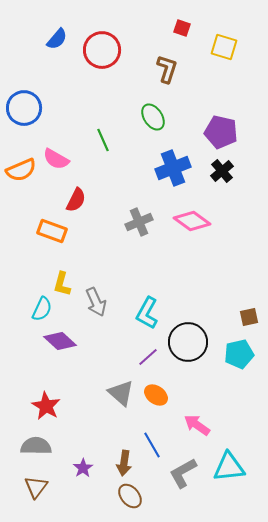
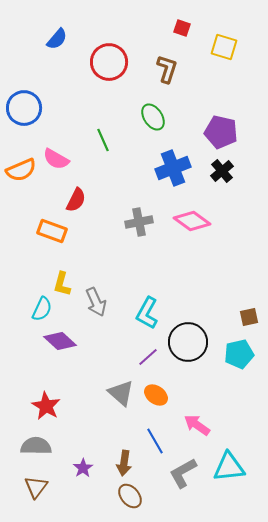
red circle: moved 7 px right, 12 px down
gray cross: rotated 12 degrees clockwise
blue line: moved 3 px right, 4 px up
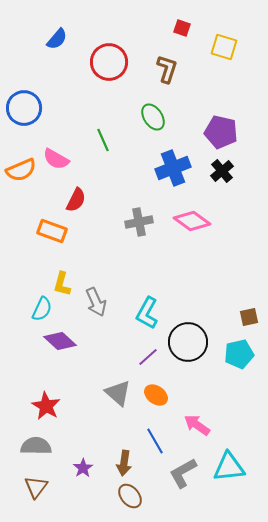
gray triangle: moved 3 px left
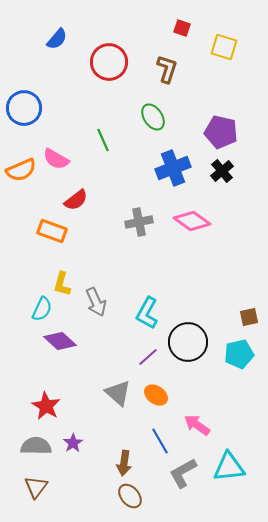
red semicircle: rotated 25 degrees clockwise
blue line: moved 5 px right
purple star: moved 10 px left, 25 px up
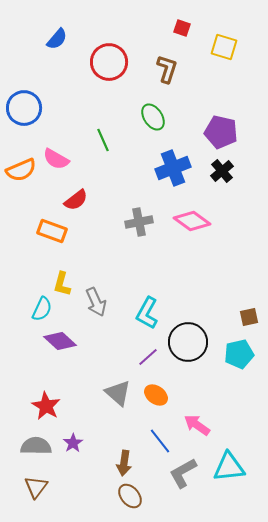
blue line: rotated 8 degrees counterclockwise
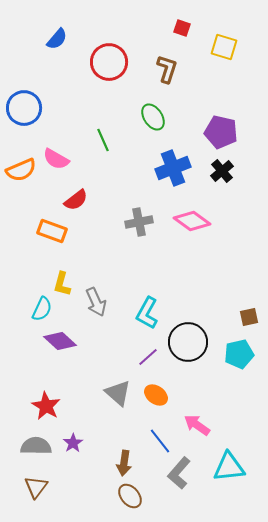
gray L-shape: moved 4 px left; rotated 20 degrees counterclockwise
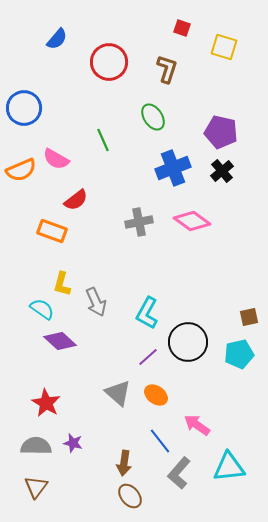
cyan semicircle: rotated 80 degrees counterclockwise
red star: moved 3 px up
purple star: rotated 24 degrees counterclockwise
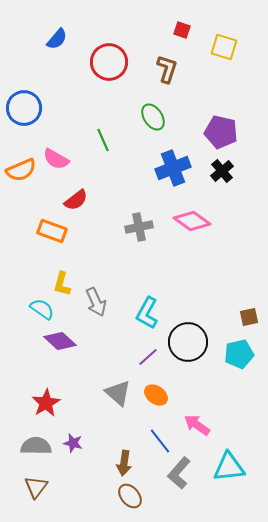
red square: moved 2 px down
gray cross: moved 5 px down
red star: rotated 12 degrees clockwise
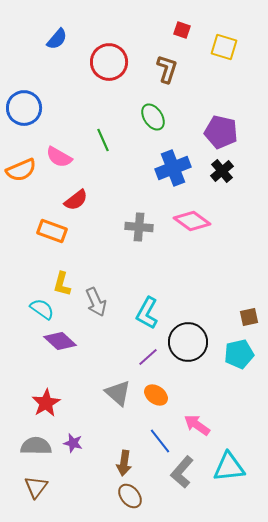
pink semicircle: moved 3 px right, 2 px up
gray cross: rotated 16 degrees clockwise
gray L-shape: moved 3 px right, 1 px up
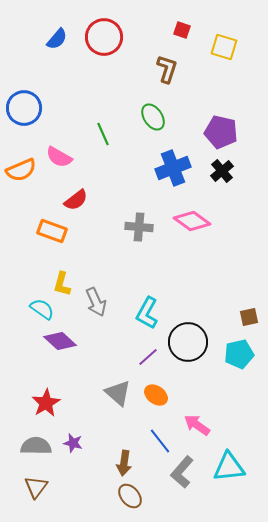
red circle: moved 5 px left, 25 px up
green line: moved 6 px up
